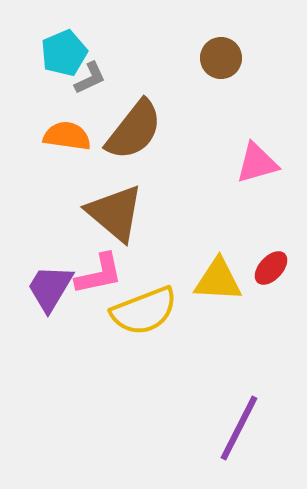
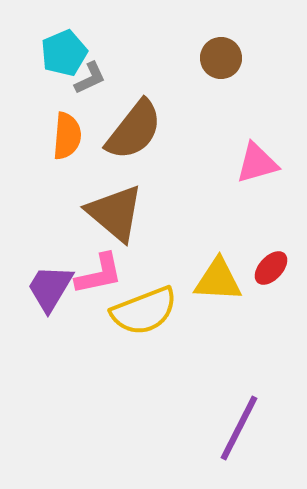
orange semicircle: rotated 87 degrees clockwise
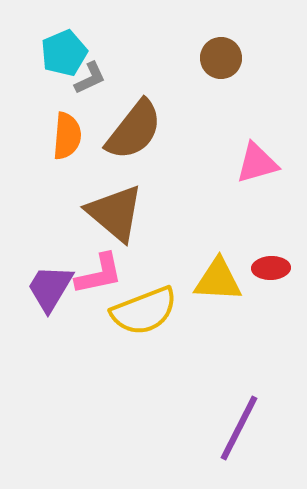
red ellipse: rotated 45 degrees clockwise
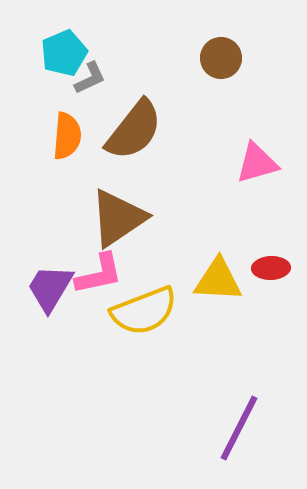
brown triangle: moved 3 px right, 5 px down; rotated 46 degrees clockwise
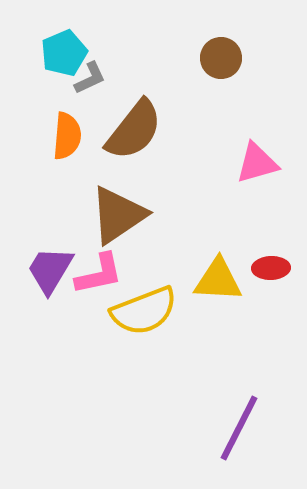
brown triangle: moved 3 px up
purple trapezoid: moved 18 px up
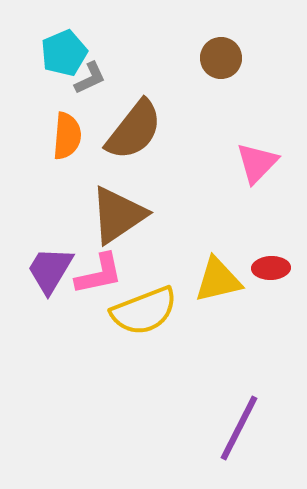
pink triangle: rotated 30 degrees counterclockwise
yellow triangle: rotated 16 degrees counterclockwise
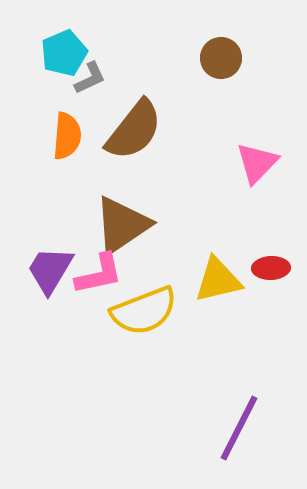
brown triangle: moved 4 px right, 10 px down
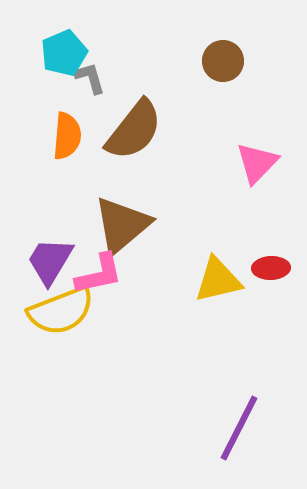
brown circle: moved 2 px right, 3 px down
gray L-shape: rotated 81 degrees counterclockwise
brown triangle: rotated 6 degrees counterclockwise
purple trapezoid: moved 9 px up
yellow semicircle: moved 83 px left
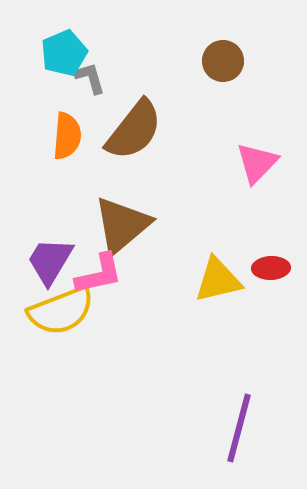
purple line: rotated 12 degrees counterclockwise
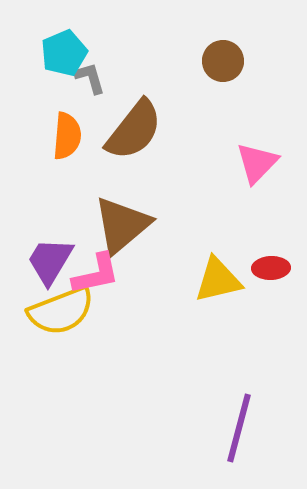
pink L-shape: moved 3 px left
